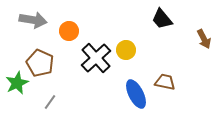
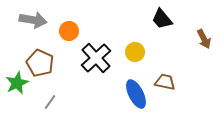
yellow circle: moved 9 px right, 2 px down
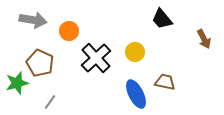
green star: rotated 10 degrees clockwise
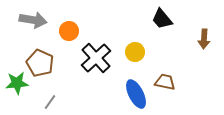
brown arrow: rotated 30 degrees clockwise
green star: rotated 10 degrees clockwise
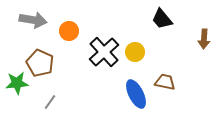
black cross: moved 8 px right, 6 px up
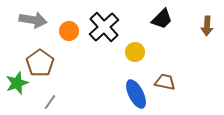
black trapezoid: rotated 95 degrees counterclockwise
brown arrow: moved 3 px right, 13 px up
black cross: moved 25 px up
brown pentagon: rotated 12 degrees clockwise
green star: rotated 15 degrees counterclockwise
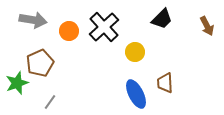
brown arrow: rotated 30 degrees counterclockwise
brown pentagon: rotated 12 degrees clockwise
brown trapezoid: moved 1 px down; rotated 105 degrees counterclockwise
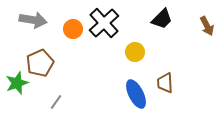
black cross: moved 4 px up
orange circle: moved 4 px right, 2 px up
gray line: moved 6 px right
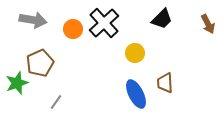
brown arrow: moved 1 px right, 2 px up
yellow circle: moved 1 px down
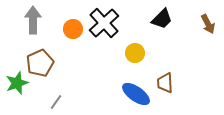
gray arrow: rotated 100 degrees counterclockwise
blue ellipse: rotated 28 degrees counterclockwise
